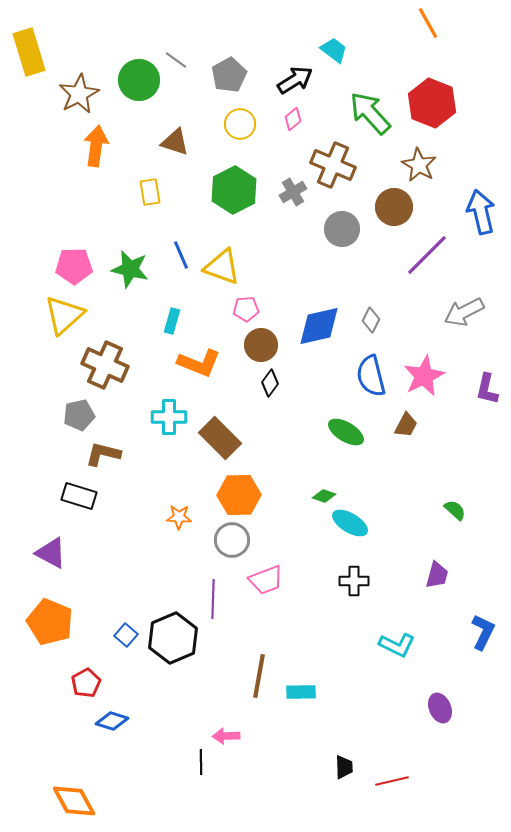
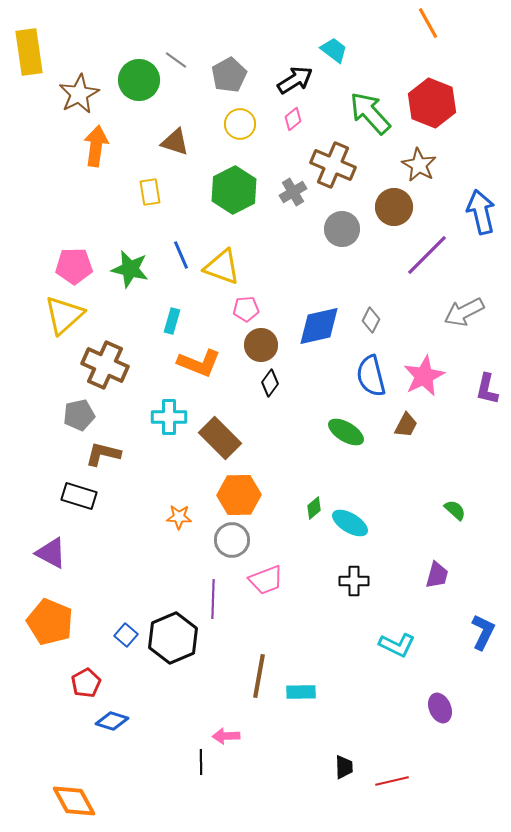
yellow rectangle at (29, 52): rotated 9 degrees clockwise
green diamond at (324, 496): moved 10 px left, 12 px down; rotated 60 degrees counterclockwise
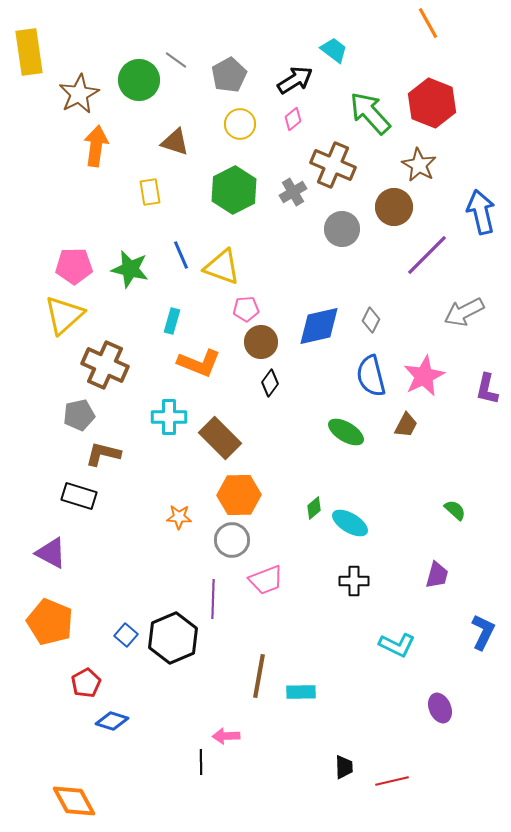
brown circle at (261, 345): moved 3 px up
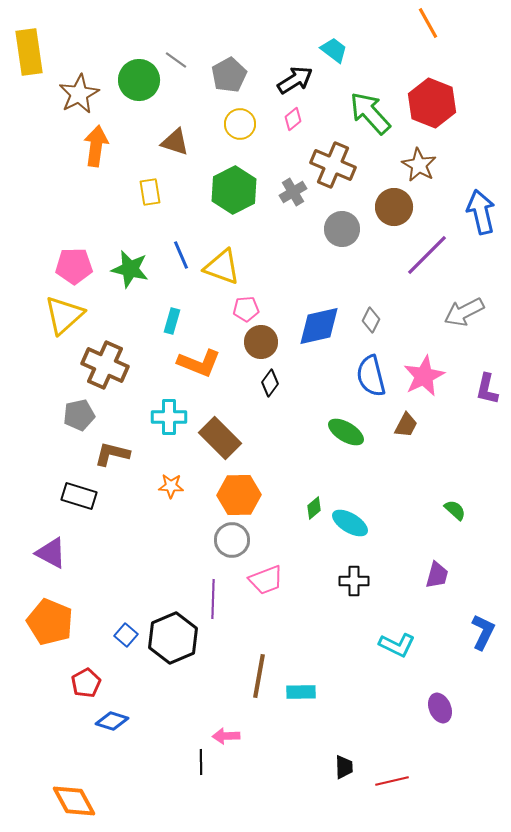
brown L-shape at (103, 454): moved 9 px right
orange star at (179, 517): moved 8 px left, 31 px up
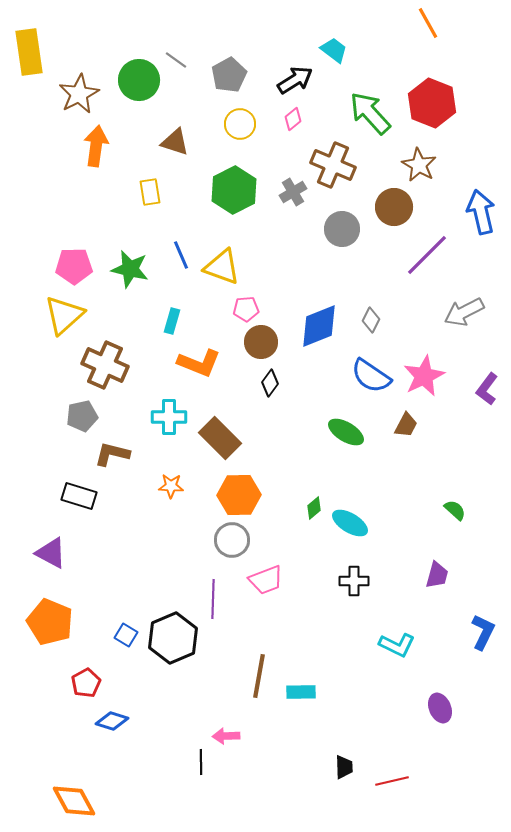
blue diamond at (319, 326): rotated 9 degrees counterclockwise
blue semicircle at (371, 376): rotated 42 degrees counterclockwise
purple L-shape at (487, 389): rotated 24 degrees clockwise
gray pentagon at (79, 415): moved 3 px right, 1 px down
blue square at (126, 635): rotated 10 degrees counterclockwise
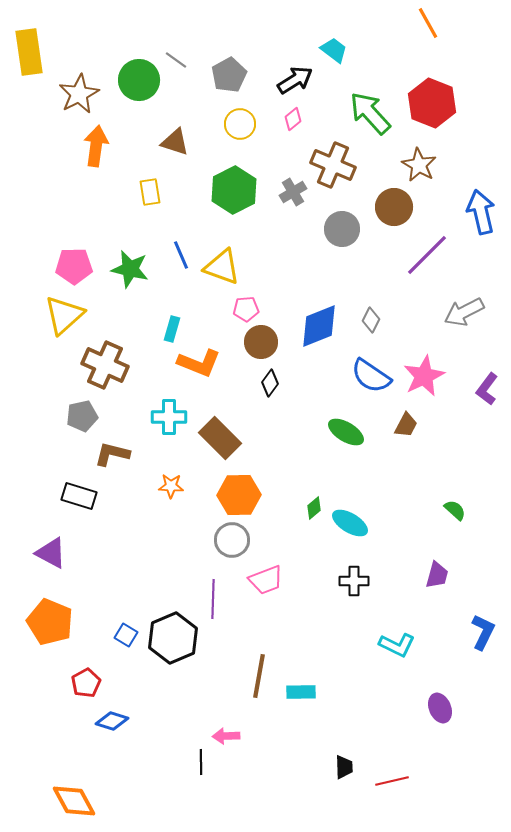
cyan rectangle at (172, 321): moved 8 px down
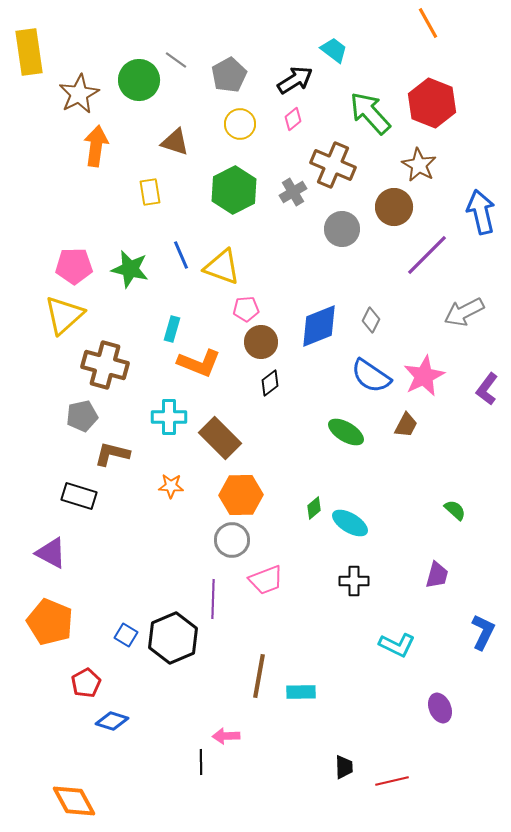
brown cross at (105, 365): rotated 9 degrees counterclockwise
black diamond at (270, 383): rotated 16 degrees clockwise
orange hexagon at (239, 495): moved 2 px right
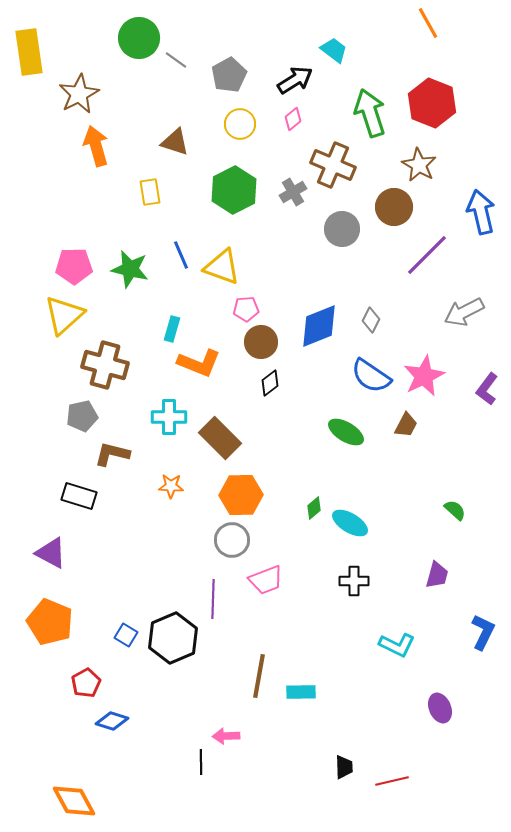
green circle at (139, 80): moved 42 px up
green arrow at (370, 113): rotated 24 degrees clockwise
orange arrow at (96, 146): rotated 24 degrees counterclockwise
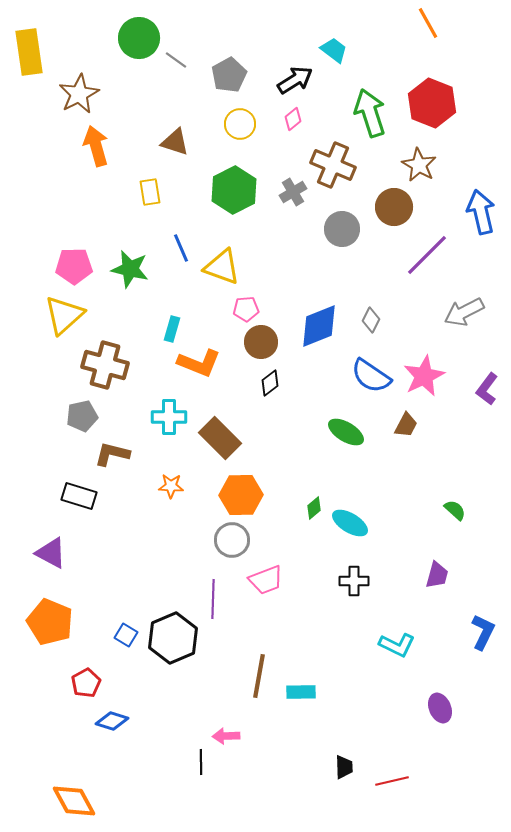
blue line at (181, 255): moved 7 px up
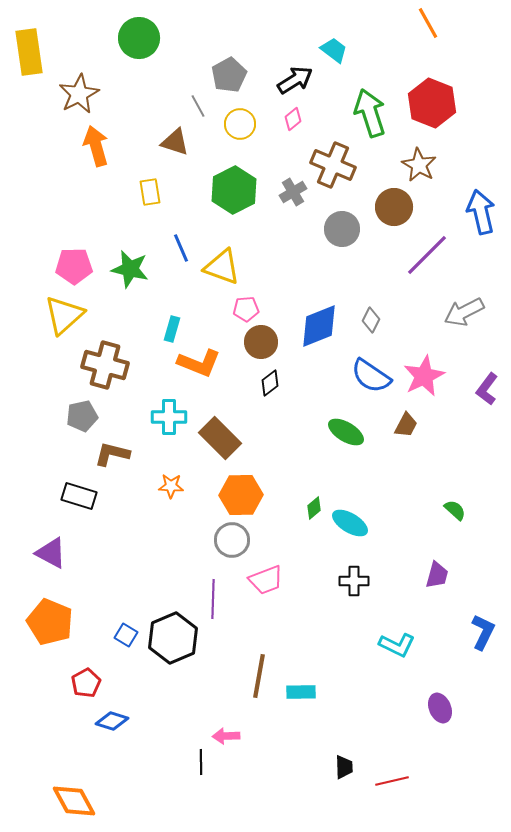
gray line at (176, 60): moved 22 px right, 46 px down; rotated 25 degrees clockwise
